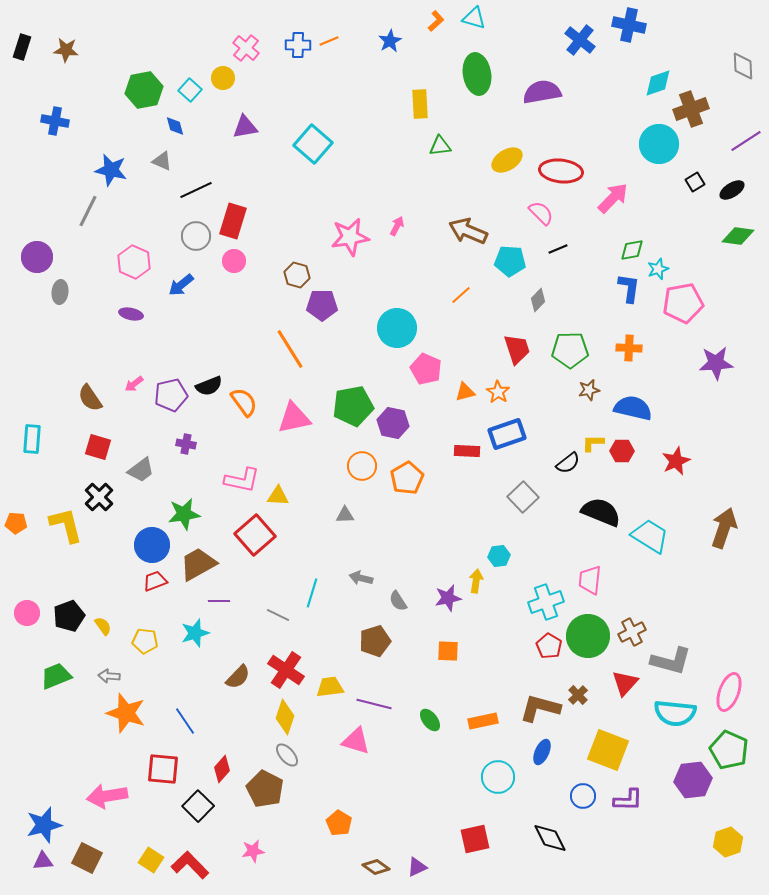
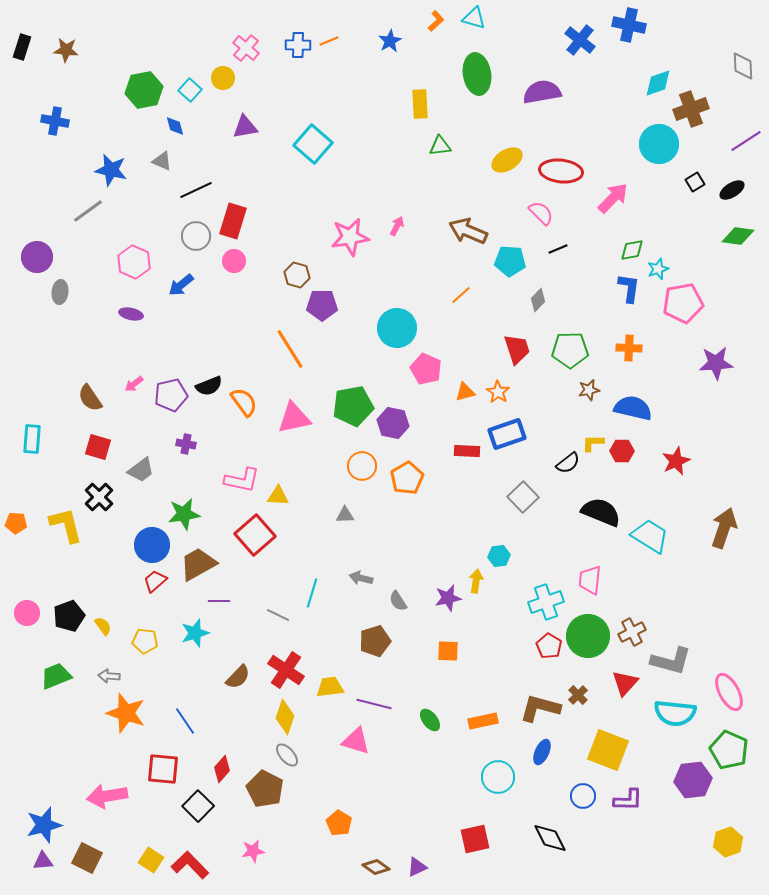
gray line at (88, 211): rotated 28 degrees clockwise
red trapezoid at (155, 581): rotated 20 degrees counterclockwise
pink ellipse at (729, 692): rotated 48 degrees counterclockwise
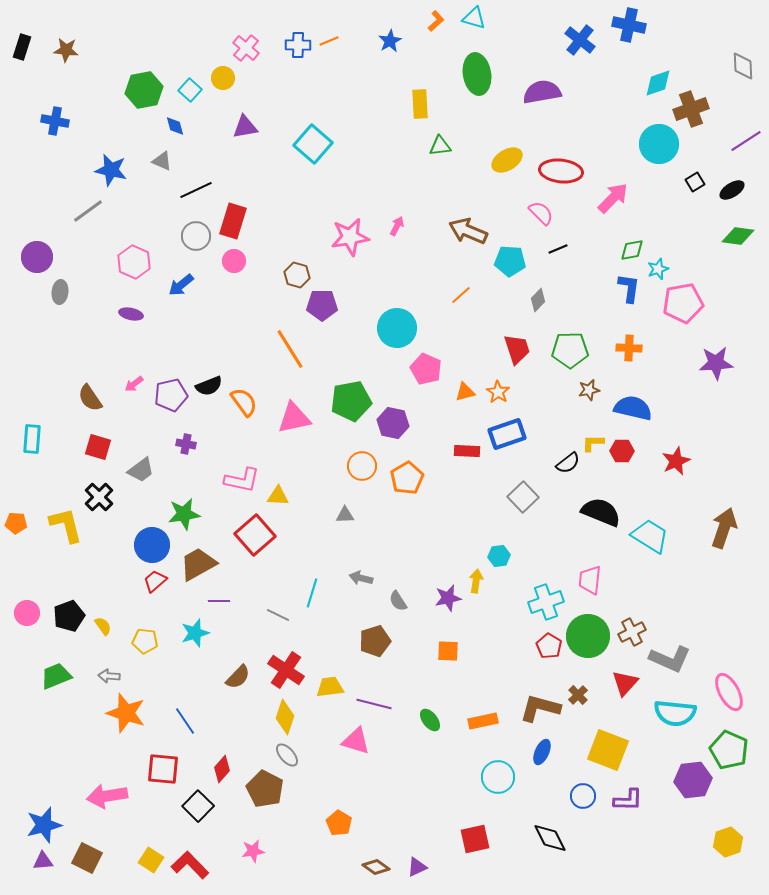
green pentagon at (353, 406): moved 2 px left, 5 px up
gray L-shape at (671, 661): moved 1 px left, 2 px up; rotated 9 degrees clockwise
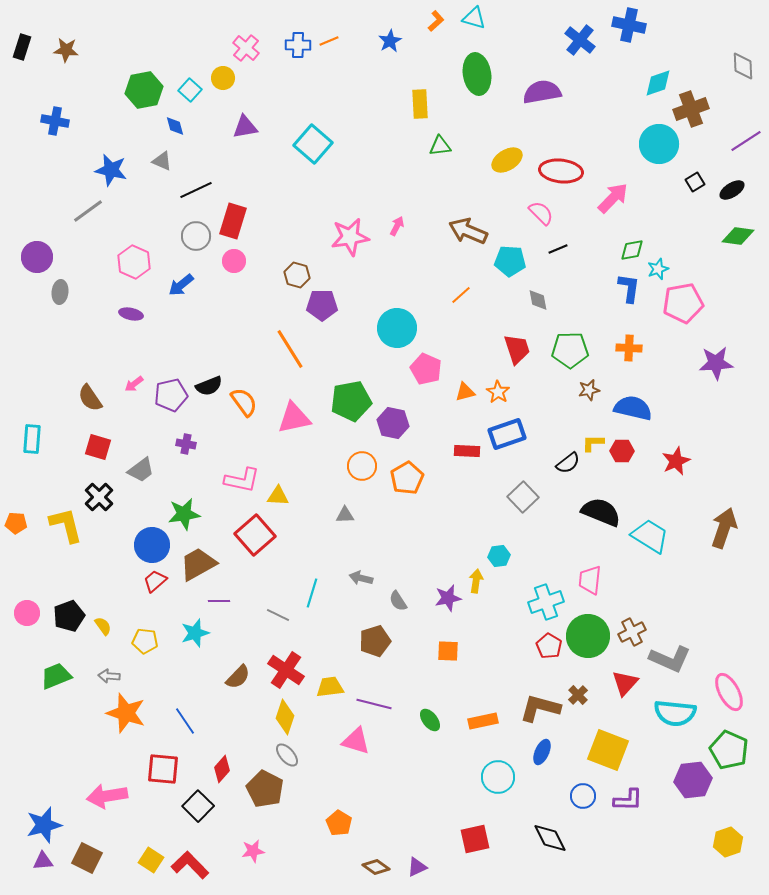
gray diamond at (538, 300): rotated 55 degrees counterclockwise
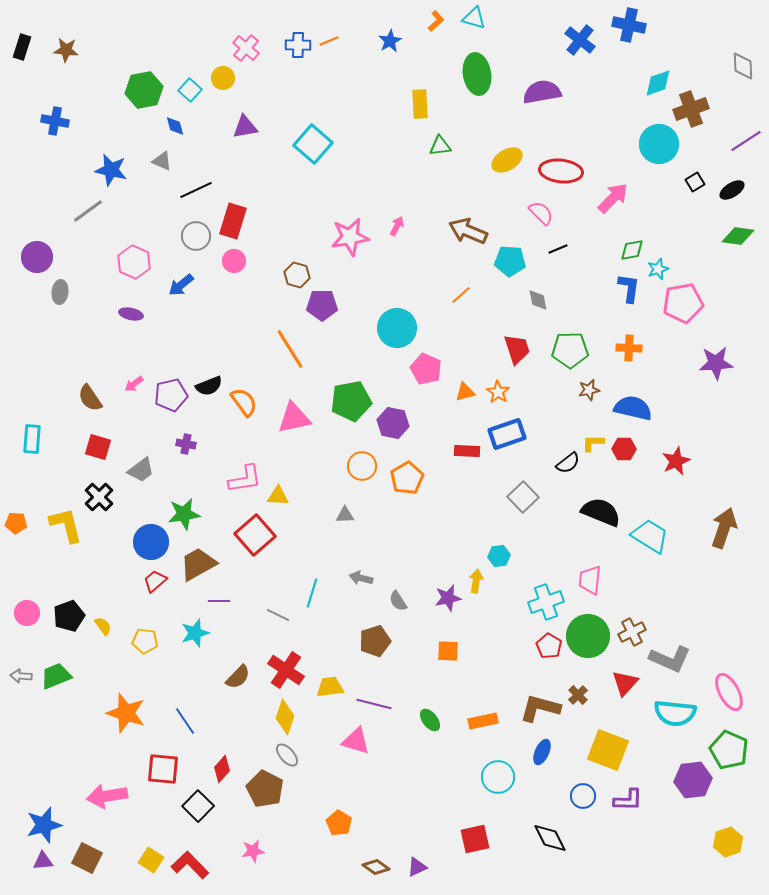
red hexagon at (622, 451): moved 2 px right, 2 px up
pink L-shape at (242, 480): moved 3 px right, 1 px up; rotated 21 degrees counterclockwise
blue circle at (152, 545): moved 1 px left, 3 px up
gray arrow at (109, 676): moved 88 px left
